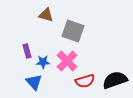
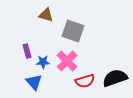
black semicircle: moved 2 px up
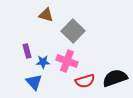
gray square: rotated 25 degrees clockwise
pink cross: rotated 25 degrees counterclockwise
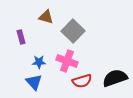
brown triangle: moved 2 px down
purple rectangle: moved 6 px left, 14 px up
blue star: moved 4 px left
red semicircle: moved 3 px left
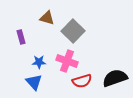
brown triangle: moved 1 px right, 1 px down
